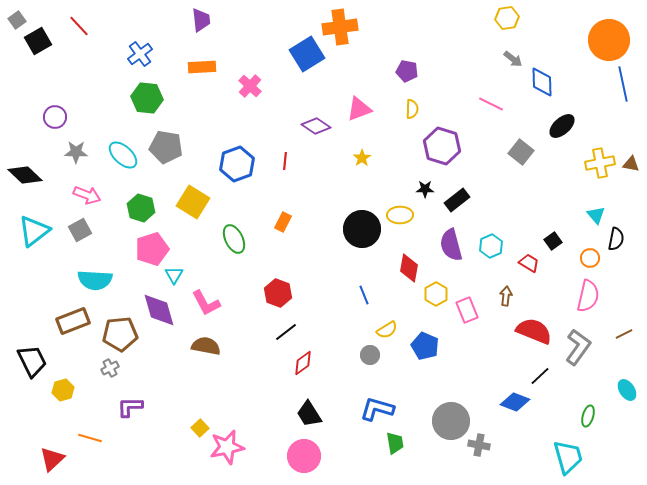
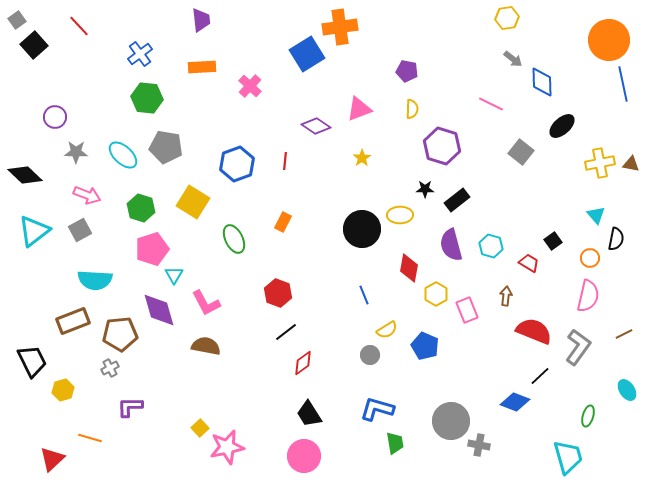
black square at (38, 41): moved 4 px left, 4 px down; rotated 12 degrees counterclockwise
cyan hexagon at (491, 246): rotated 20 degrees counterclockwise
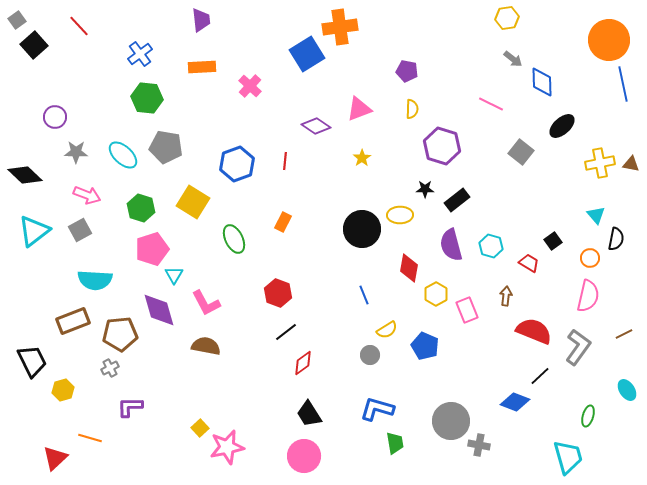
red triangle at (52, 459): moved 3 px right, 1 px up
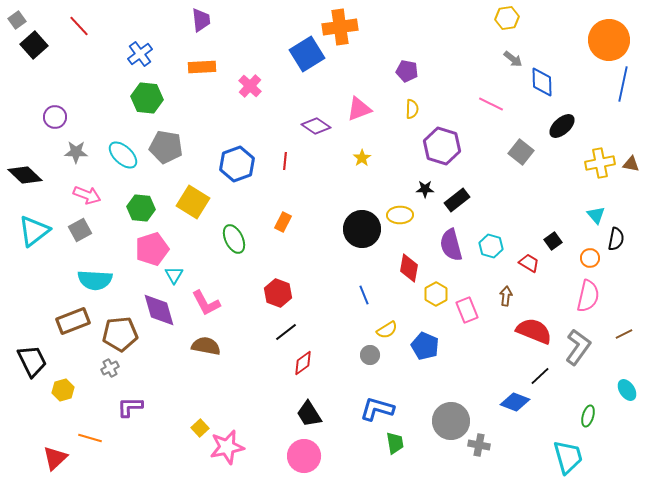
blue line at (623, 84): rotated 24 degrees clockwise
green hexagon at (141, 208): rotated 12 degrees counterclockwise
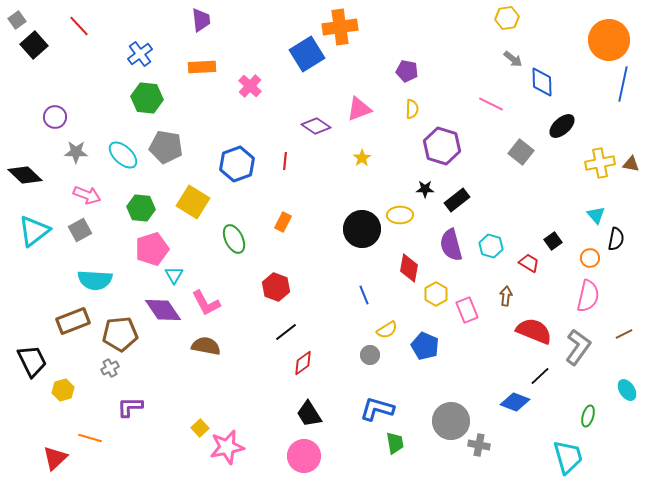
red hexagon at (278, 293): moved 2 px left, 6 px up
purple diamond at (159, 310): moved 4 px right; rotated 18 degrees counterclockwise
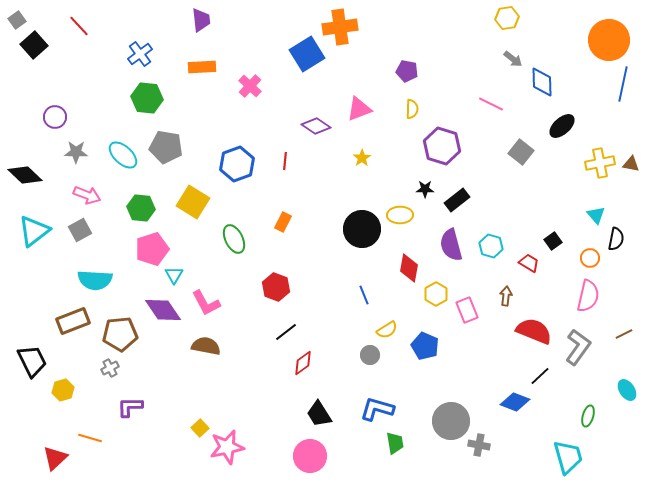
black trapezoid at (309, 414): moved 10 px right
pink circle at (304, 456): moved 6 px right
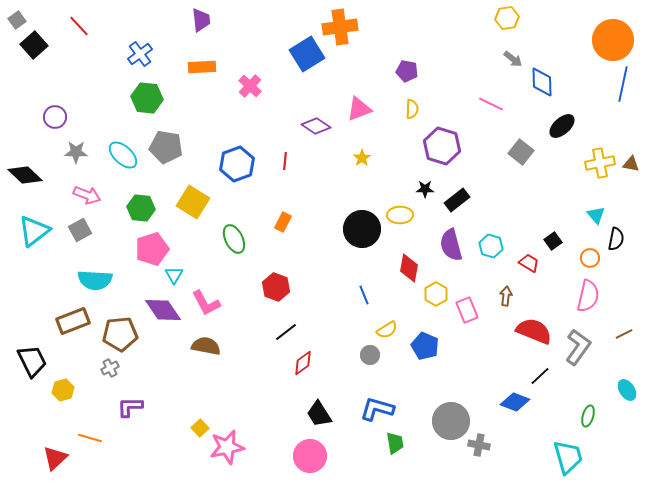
orange circle at (609, 40): moved 4 px right
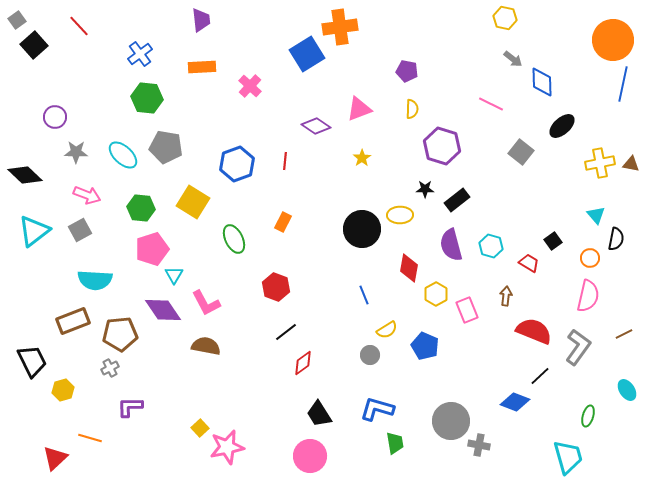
yellow hexagon at (507, 18): moved 2 px left; rotated 20 degrees clockwise
